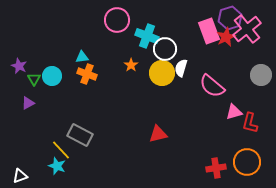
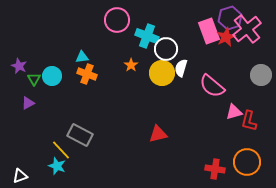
white circle: moved 1 px right
red L-shape: moved 1 px left, 2 px up
red cross: moved 1 px left, 1 px down; rotated 18 degrees clockwise
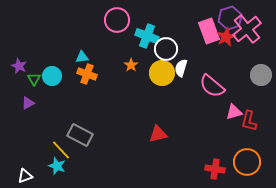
white triangle: moved 5 px right
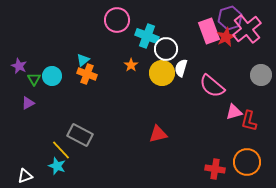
cyan triangle: moved 1 px right, 3 px down; rotated 32 degrees counterclockwise
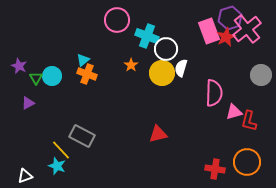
green triangle: moved 2 px right, 1 px up
pink semicircle: moved 2 px right, 7 px down; rotated 128 degrees counterclockwise
gray rectangle: moved 2 px right, 1 px down
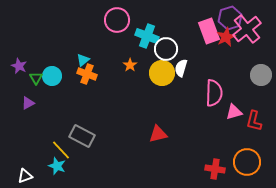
orange star: moved 1 px left
red L-shape: moved 5 px right
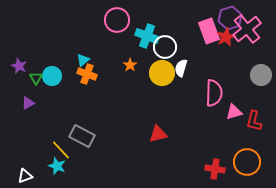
white circle: moved 1 px left, 2 px up
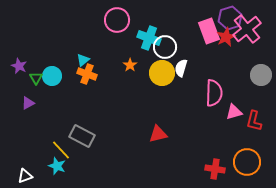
cyan cross: moved 2 px right, 2 px down
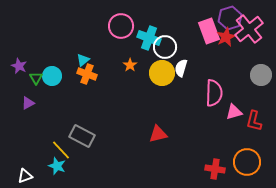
pink circle: moved 4 px right, 6 px down
pink cross: moved 2 px right
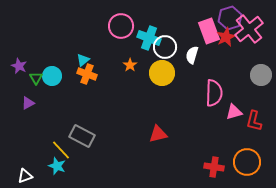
white semicircle: moved 11 px right, 13 px up
red cross: moved 1 px left, 2 px up
